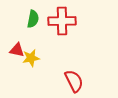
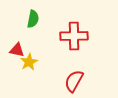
red cross: moved 12 px right, 15 px down
yellow star: moved 2 px left, 4 px down; rotated 18 degrees counterclockwise
red semicircle: rotated 125 degrees counterclockwise
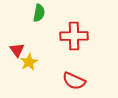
green semicircle: moved 6 px right, 6 px up
red triangle: rotated 42 degrees clockwise
red semicircle: rotated 95 degrees counterclockwise
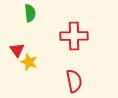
green semicircle: moved 9 px left; rotated 18 degrees counterclockwise
yellow star: rotated 24 degrees counterclockwise
red semicircle: rotated 125 degrees counterclockwise
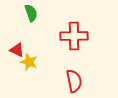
green semicircle: moved 1 px right; rotated 12 degrees counterclockwise
red triangle: rotated 28 degrees counterclockwise
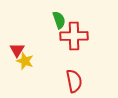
green semicircle: moved 28 px right, 7 px down
red triangle: rotated 35 degrees clockwise
yellow star: moved 4 px left, 1 px up
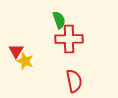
red cross: moved 5 px left, 3 px down
red triangle: moved 1 px left, 1 px down
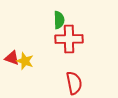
green semicircle: rotated 18 degrees clockwise
red triangle: moved 4 px left, 7 px down; rotated 42 degrees counterclockwise
red semicircle: moved 2 px down
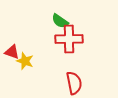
green semicircle: moved 1 px right, 1 px down; rotated 126 degrees clockwise
red triangle: moved 6 px up
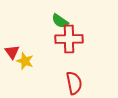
red triangle: rotated 35 degrees clockwise
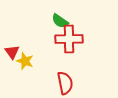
red semicircle: moved 9 px left
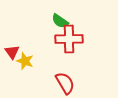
red semicircle: rotated 20 degrees counterclockwise
